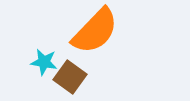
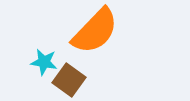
brown square: moved 1 px left, 3 px down
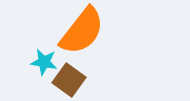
orange semicircle: moved 13 px left; rotated 6 degrees counterclockwise
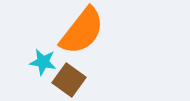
cyan star: moved 1 px left
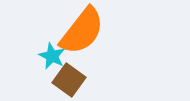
cyan star: moved 9 px right, 6 px up; rotated 16 degrees clockwise
